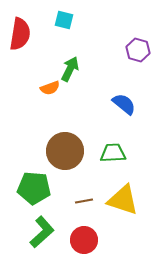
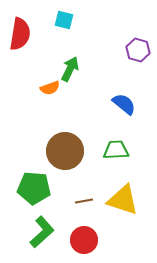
green trapezoid: moved 3 px right, 3 px up
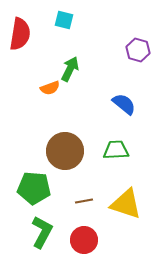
yellow triangle: moved 3 px right, 4 px down
green L-shape: rotated 20 degrees counterclockwise
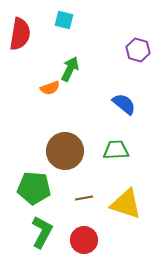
brown line: moved 3 px up
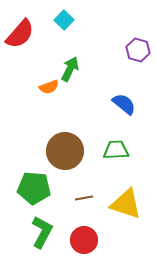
cyan square: rotated 30 degrees clockwise
red semicircle: rotated 32 degrees clockwise
orange semicircle: moved 1 px left, 1 px up
